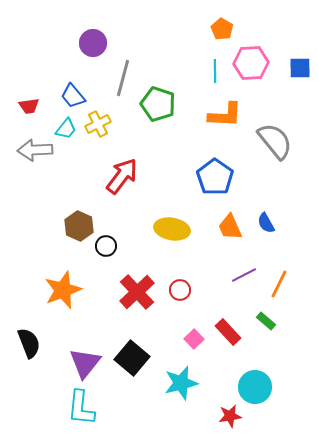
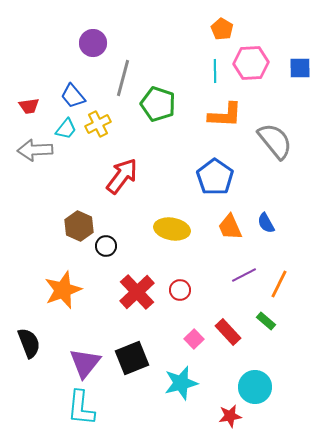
black square: rotated 28 degrees clockwise
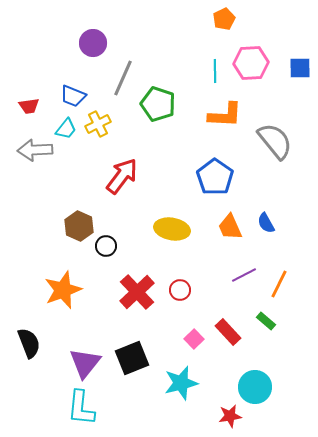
orange pentagon: moved 2 px right, 10 px up; rotated 15 degrees clockwise
gray line: rotated 9 degrees clockwise
blue trapezoid: rotated 28 degrees counterclockwise
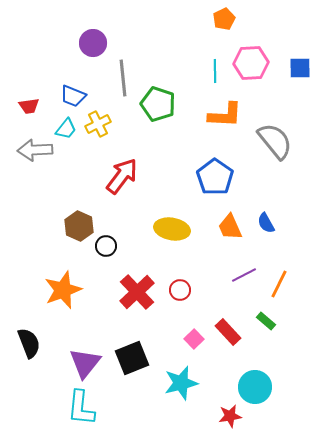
gray line: rotated 30 degrees counterclockwise
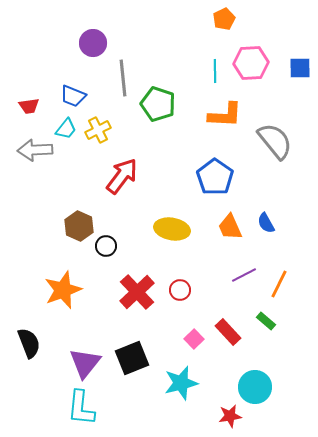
yellow cross: moved 6 px down
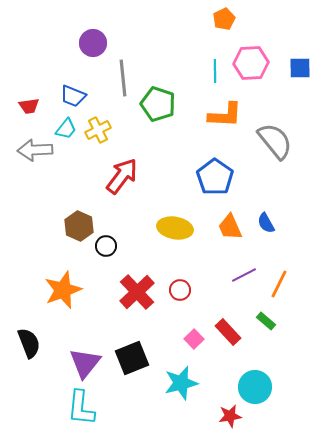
yellow ellipse: moved 3 px right, 1 px up
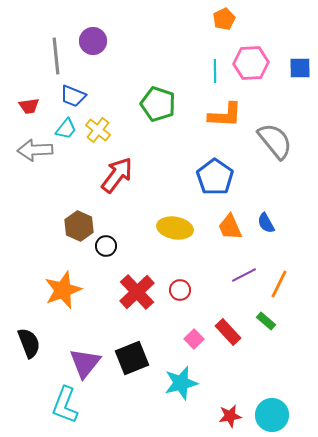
purple circle: moved 2 px up
gray line: moved 67 px left, 22 px up
yellow cross: rotated 25 degrees counterclockwise
red arrow: moved 5 px left, 1 px up
cyan circle: moved 17 px right, 28 px down
cyan L-shape: moved 16 px left, 3 px up; rotated 15 degrees clockwise
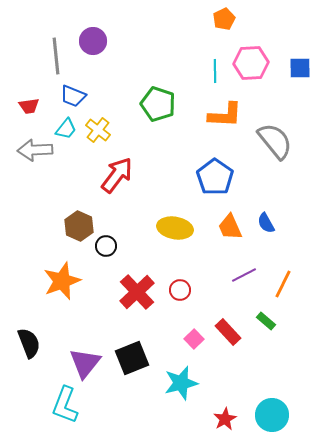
orange line: moved 4 px right
orange star: moved 1 px left, 9 px up
red star: moved 5 px left, 3 px down; rotated 20 degrees counterclockwise
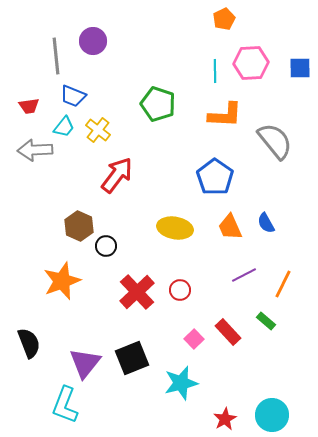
cyan trapezoid: moved 2 px left, 2 px up
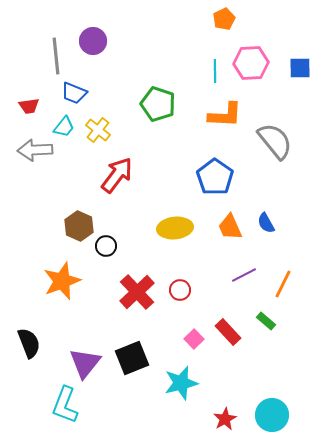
blue trapezoid: moved 1 px right, 3 px up
yellow ellipse: rotated 16 degrees counterclockwise
